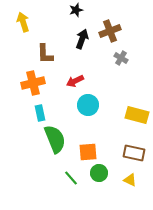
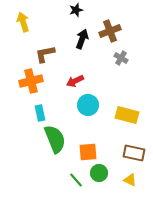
brown L-shape: rotated 80 degrees clockwise
orange cross: moved 2 px left, 2 px up
yellow rectangle: moved 10 px left
green line: moved 5 px right, 2 px down
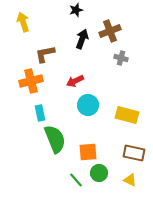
gray cross: rotated 16 degrees counterclockwise
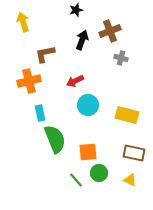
black arrow: moved 1 px down
orange cross: moved 2 px left
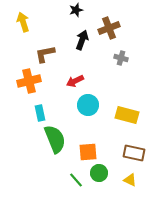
brown cross: moved 1 px left, 3 px up
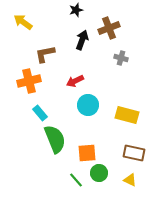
yellow arrow: rotated 36 degrees counterclockwise
cyan rectangle: rotated 28 degrees counterclockwise
orange square: moved 1 px left, 1 px down
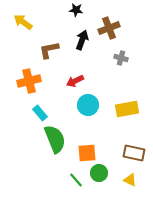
black star: rotated 24 degrees clockwise
brown L-shape: moved 4 px right, 4 px up
yellow rectangle: moved 6 px up; rotated 25 degrees counterclockwise
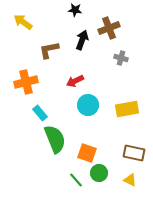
black star: moved 1 px left
orange cross: moved 3 px left, 1 px down
orange square: rotated 24 degrees clockwise
